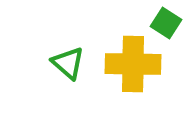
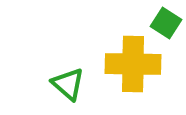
green triangle: moved 21 px down
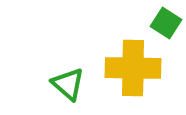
yellow cross: moved 4 px down
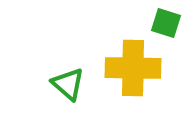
green square: rotated 16 degrees counterclockwise
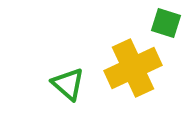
yellow cross: rotated 26 degrees counterclockwise
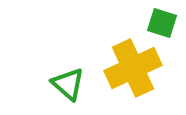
green square: moved 4 px left
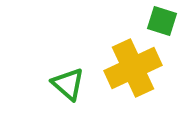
green square: moved 2 px up
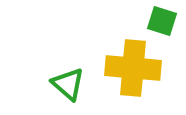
yellow cross: rotated 30 degrees clockwise
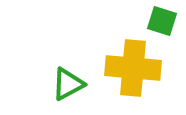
green triangle: rotated 51 degrees clockwise
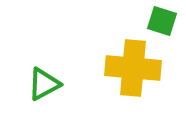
green triangle: moved 24 px left
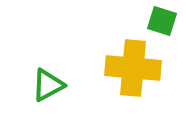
green triangle: moved 4 px right, 1 px down
